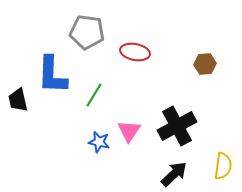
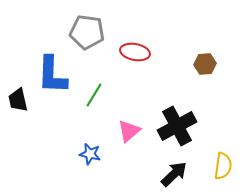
pink triangle: rotated 15 degrees clockwise
blue star: moved 9 px left, 12 px down
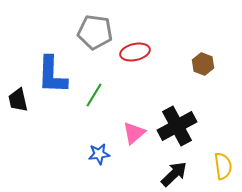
gray pentagon: moved 8 px right
red ellipse: rotated 24 degrees counterclockwise
brown hexagon: moved 2 px left; rotated 25 degrees clockwise
pink triangle: moved 5 px right, 2 px down
blue star: moved 9 px right; rotated 20 degrees counterclockwise
yellow semicircle: rotated 16 degrees counterclockwise
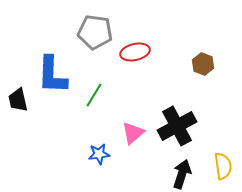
pink triangle: moved 1 px left
black arrow: moved 8 px right; rotated 28 degrees counterclockwise
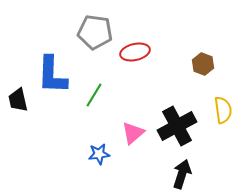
yellow semicircle: moved 56 px up
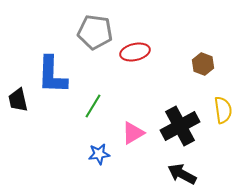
green line: moved 1 px left, 11 px down
black cross: moved 3 px right
pink triangle: rotated 10 degrees clockwise
black arrow: rotated 80 degrees counterclockwise
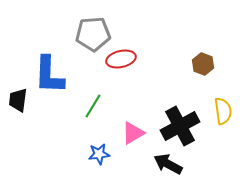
gray pentagon: moved 2 px left, 2 px down; rotated 12 degrees counterclockwise
red ellipse: moved 14 px left, 7 px down
blue L-shape: moved 3 px left
black trapezoid: rotated 20 degrees clockwise
yellow semicircle: moved 1 px down
black arrow: moved 14 px left, 10 px up
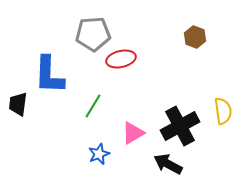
brown hexagon: moved 8 px left, 27 px up
black trapezoid: moved 4 px down
blue star: rotated 15 degrees counterclockwise
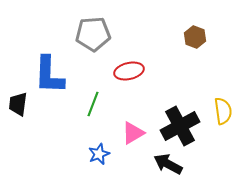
red ellipse: moved 8 px right, 12 px down
green line: moved 2 px up; rotated 10 degrees counterclockwise
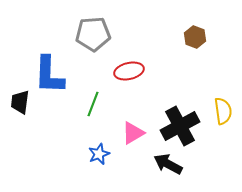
black trapezoid: moved 2 px right, 2 px up
